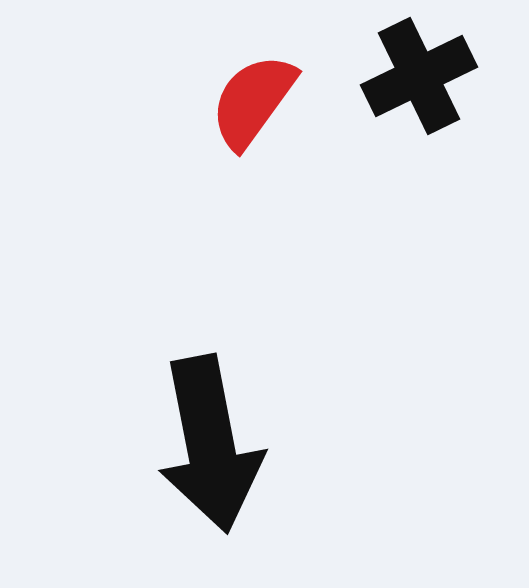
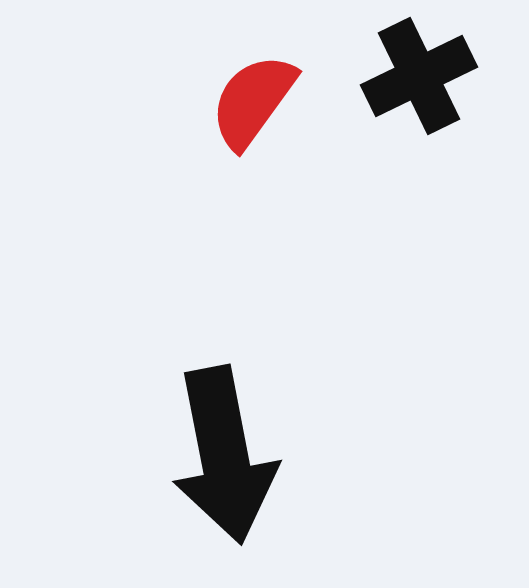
black arrow: moved 14 px right, 11 px down
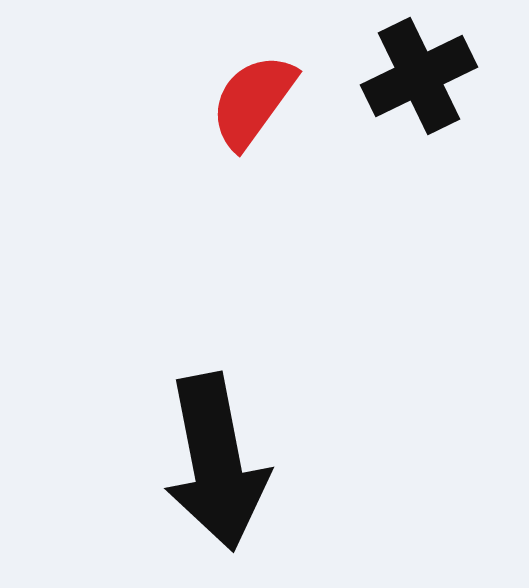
black arrow: moved 8 px left, 7 px down
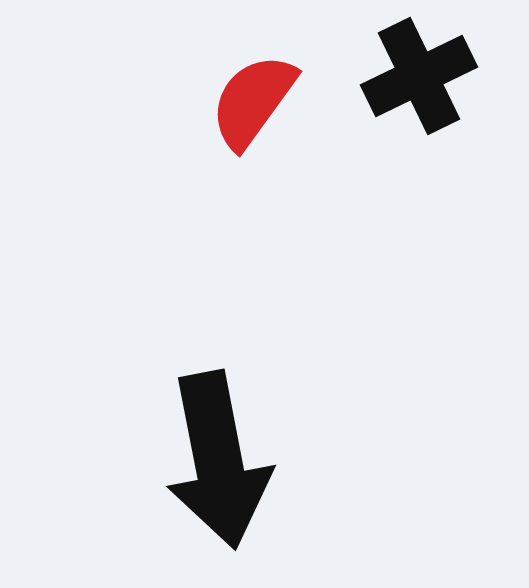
black arrow: moved 2 px right, 2 px up
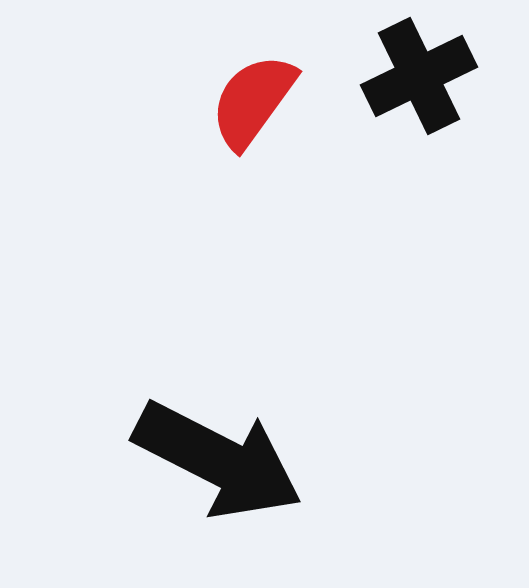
black arrow: rotated 52 degrees counterclockwise
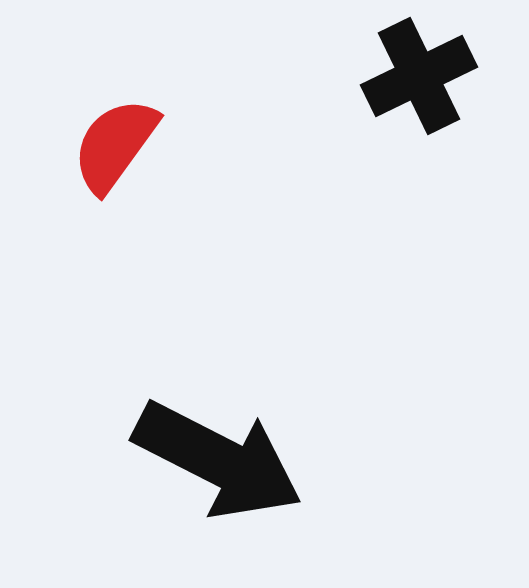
red semicircle: moved 138 px left, 44 px down
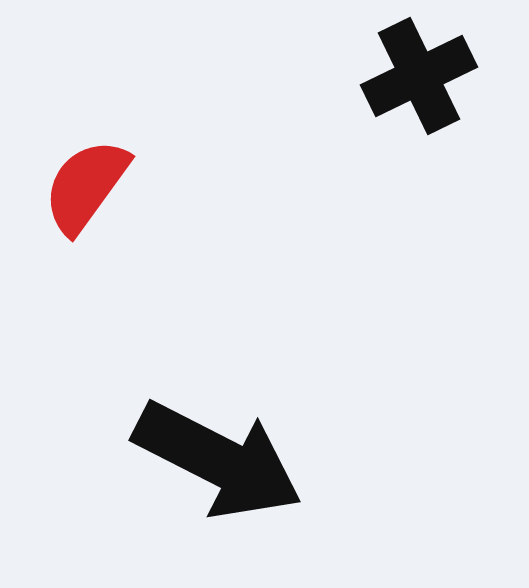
red semicircle: moved 29 px left, 41 px down
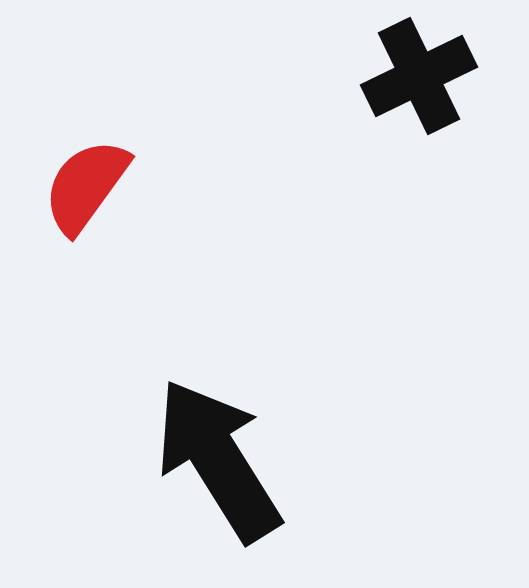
black arrow: rotated 149 degrees counterclockwise
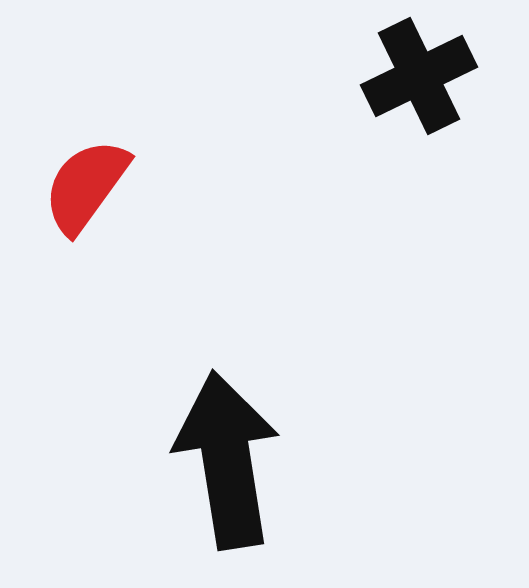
black arrow: moved 9 px right; rotated 23 degrees clockwise
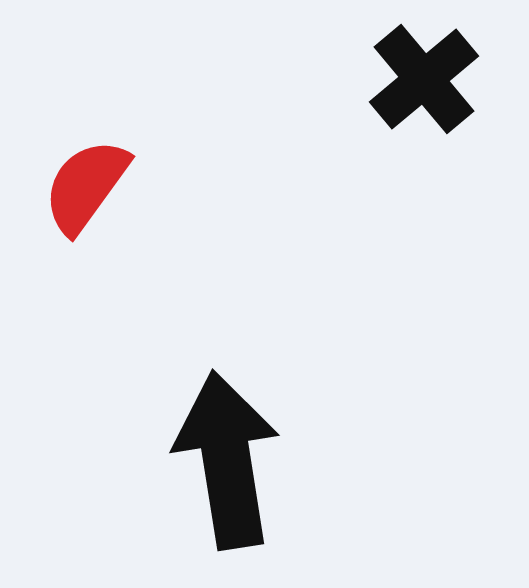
black cross: moved 5 px right, 3 px down; rotated 14 degrees counterclockwise
